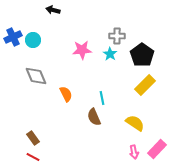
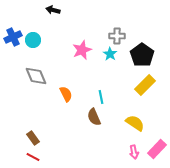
pink star: rotated 18 degrees counterclockwise
cyan line: moved 1 px left, 1 px up
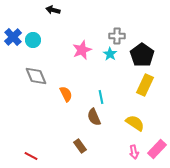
blue cross: rotated 18 degrees counterclockwise
yellow rectangle: rotated 20 degrees counterclockwise
brown rectangle: moved 47 px right, 8 px down
red line: moved 2 px left, 1 px up
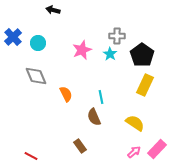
cyan circle: moved 5 px right, 3 px down
pink arrow: rotated 120 degrees counterclockwise
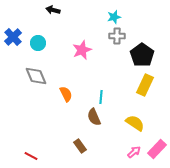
cyan star: moved 4 px right, 37 px up; rotated 24 degrees clockwise
cyan line: rotated 16 degrees clockwise
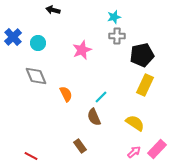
black pentagon: rotated 25 degrees clockwise
cyan line: rotated 40 degrees clockwise
